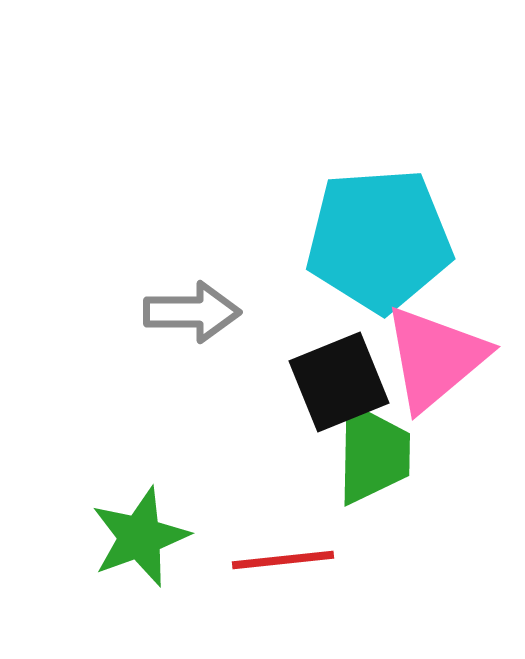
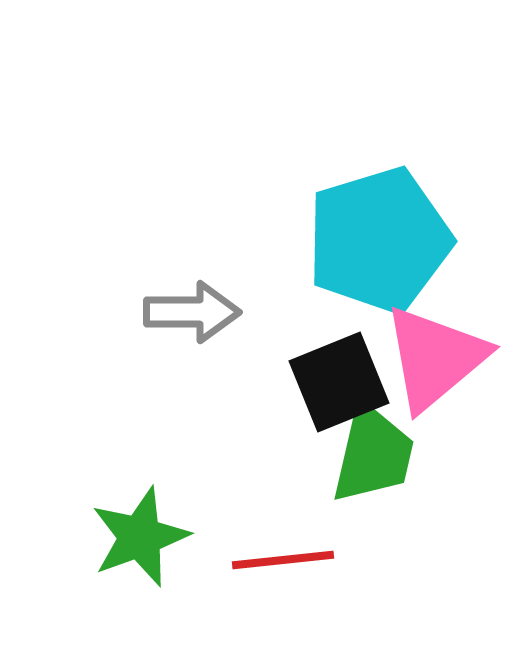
cyan pentagon: rotated 13 degrees counterclockwise
green trapezoid: rotated 12 degrees clockwise
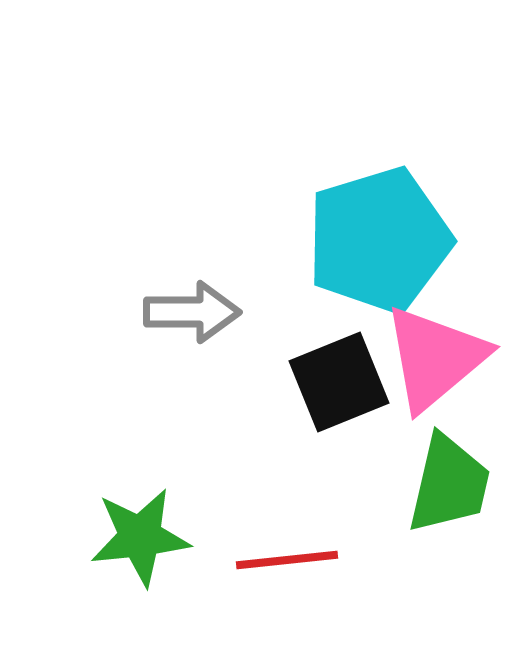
green trapezoid: moved 76 px right, 30 px down
green star: rotated 14 degrees clockwise
red line: moved 4 px right
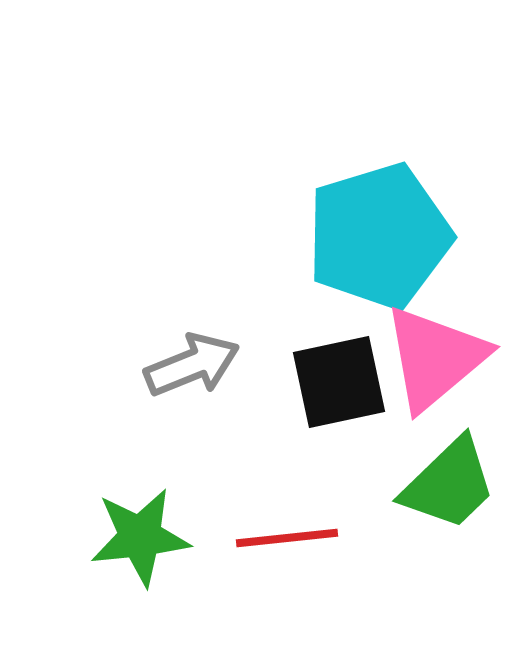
cyan pentagon: moved 4 px up
gray arrow: moved 53 px down; rotated 22 degrees counterclockwise
black square: rotated 10 degrees clockwise
green trapezoid: rotated 33 degrees clockwise
red line: moved 22 px up
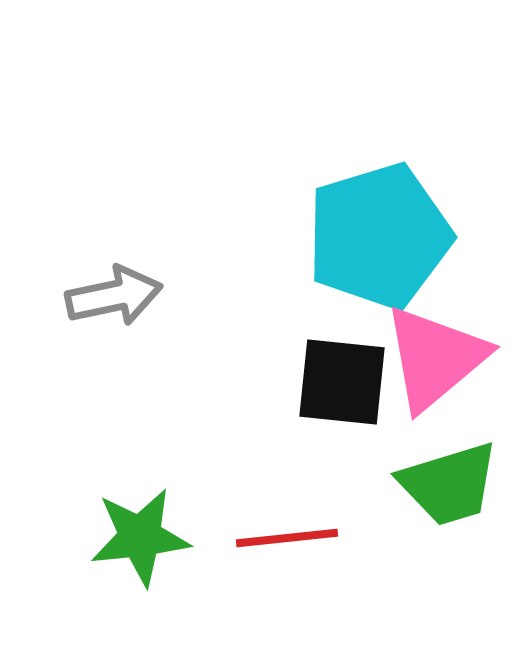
gray arrow: moved 78 px left, 69 px up; rotated 10 degrees clockwise
black square: moved 3 px right; rotated 18 degrees clockwise
green trapezoid: rotated 27 degrees clockwise
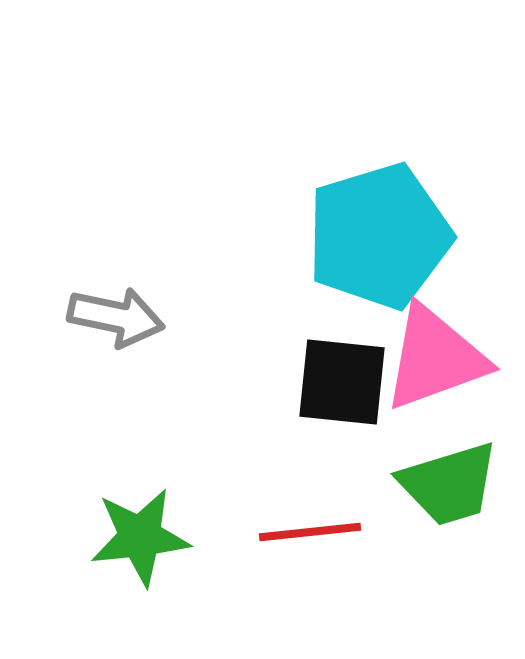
gray arrow: moved 2 px right, 21 px down; rotated 24 degrees clockwise
pink triangle: rotated 20 degrees clockwise
red line: moved 23 px right, 6 px up
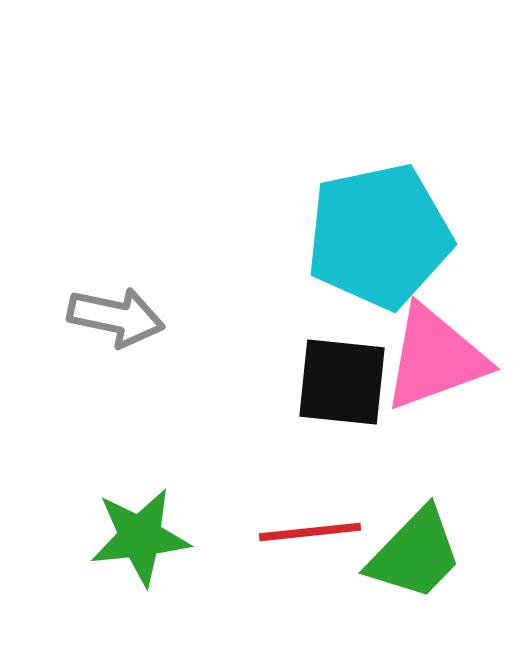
cyan pentagon: rotated 5 degrees clockwise
green trapezoid: moved 34 px left, 70 px down; rotated 29 degrees counterclockwise
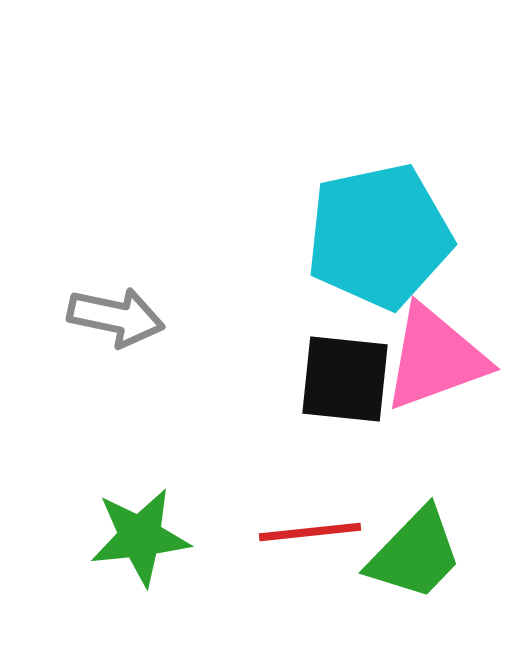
black square: moved 3 px right, 3 px up
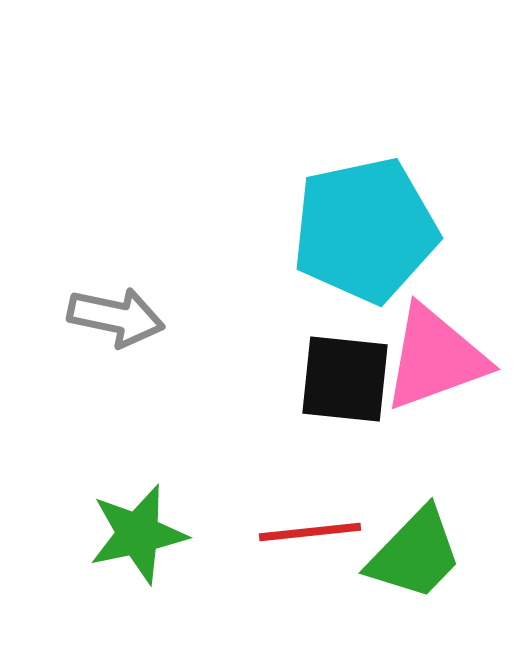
cyan pentagon: moved 14 px left, 6 px up
green star: moved 2 px left, 3 px up; rotated 6 degrees counterclockwise
